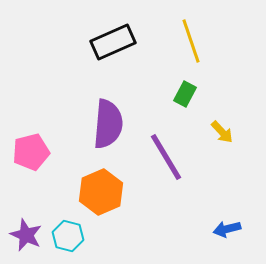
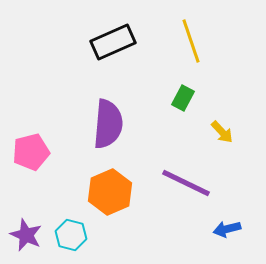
green rectangle: moved 2 px left, 4 px down
purple line: moved 20 px right, 26 px down; rotated 33 degrees counterclockwise
orange hexagon: moved 9 px right
cyan hexagon: moved 3 px right, 1 px up
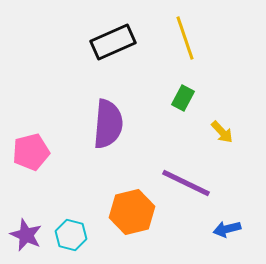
yellow line: moved 6 px left, 3 px up
orange hexagon: moved 22 px right, 20 px down; rotated 9 degrees clockwise
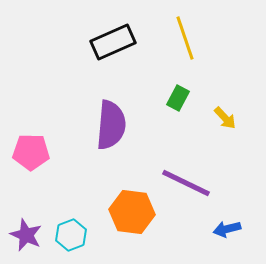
green rectangle: moved 5 px left
purple semicircle: moved 3 px right, 1 px down
yellow arrow: moved 3 px right, 14 px up
pink pentagon: rotated 15 degrees clockwise
orange hexagon: rotated 21 degrees clockwise
cyan hexagon: rotated 24 degrees clockwise
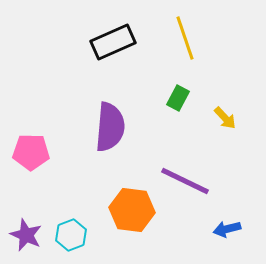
purple semicircle: moved 1 px left, 2 px down
purple line: moved 1 px left, 2 px up
orange hexagon: moved 2 px up
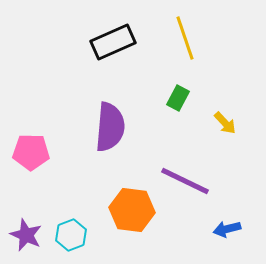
yellow arrow: moved 5 px down
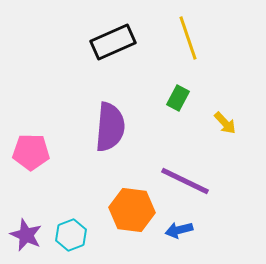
yellow line: moved 3 px right
blue arrow: moved 48 px left, 1 px down
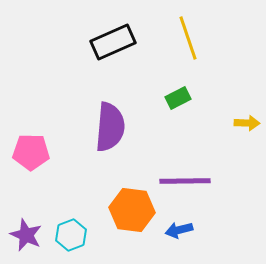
green rectangle: rotated 35 degrees clockwise
yellow arrow: moved 22 px right; rotated 45 degrees counterclockwise
purple line: rotated 27 degrees counterclockwise
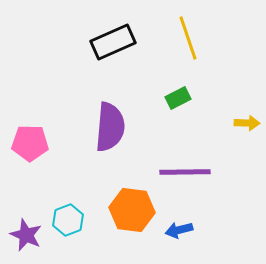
pink pentagon: moved 1 px left, 9 px up
purple line: moved 9 px up
cyan hexagon: moved 3 px left, 15 px up
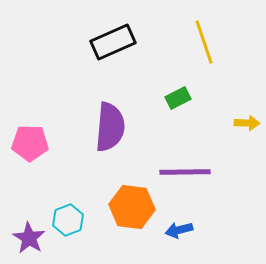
yellow line: moved 16 px right, 4 px down
orange hexagon: moved 3 px up
purple star: moved 3 px right, 3 px down; rotated 8 degrees clockwise
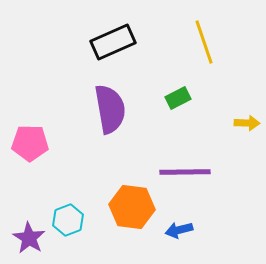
purple semicircle: moved 18 px up; rotated 15 degrees counterclockwise
